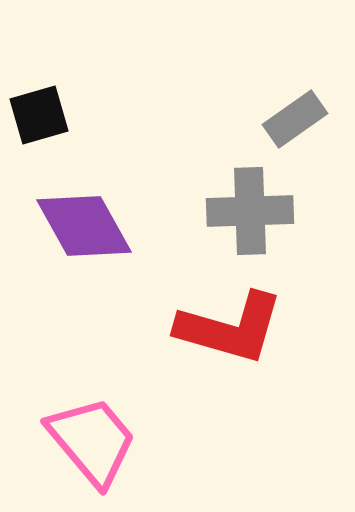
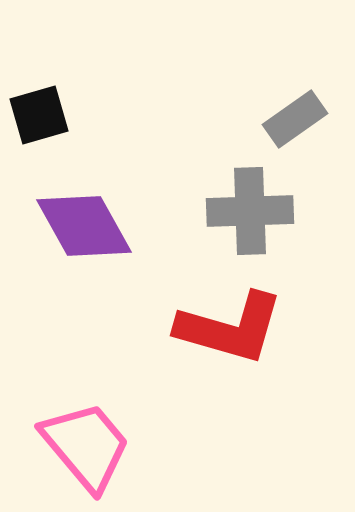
pink trapezoid: moved 6 px left, 5 px down
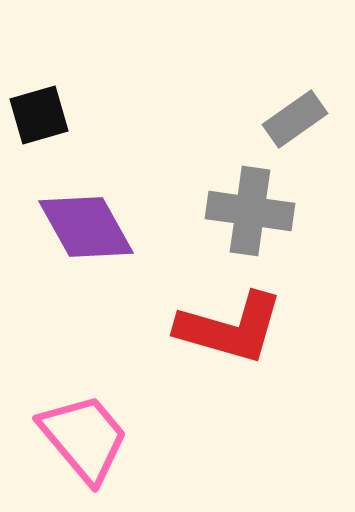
gray cross: rotated 10 degrees clockwise
purple diamond: moved 2 px right, 1 px down
pink trapezoid: moved 2 px left, 8 px up
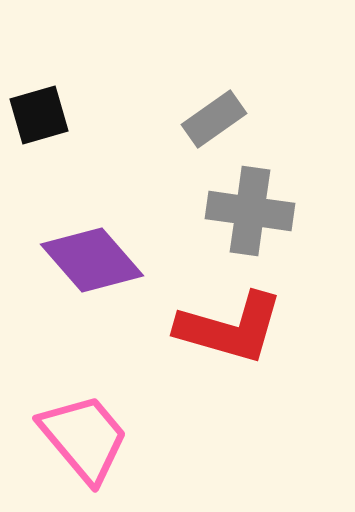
gray rectangle: moved 81 px left
purple diamond: moved 6 px right, 33 px down; rotated 12 degrees counterclockwise
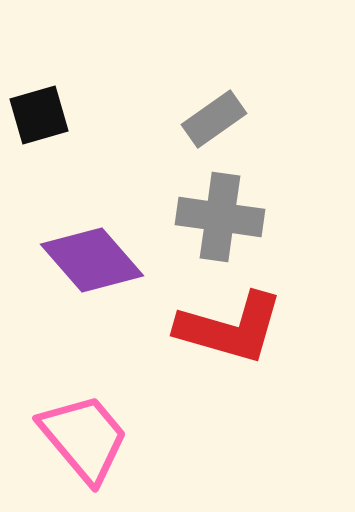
gray cross: moved 30 px left, 6 px down
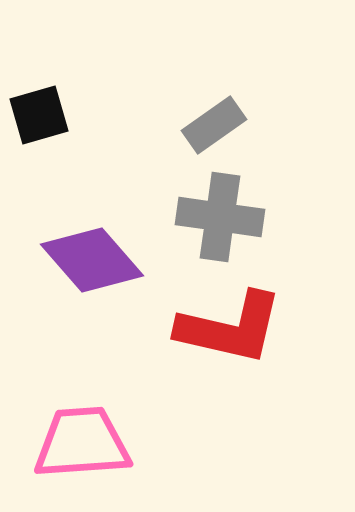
gray rectangle: moved 6 px down
red L-shape: rotated 3 degrees counterclockwise
pink trapezoid: moved 2 px left, 5 px down; rotated 54 degrees counterclockwise
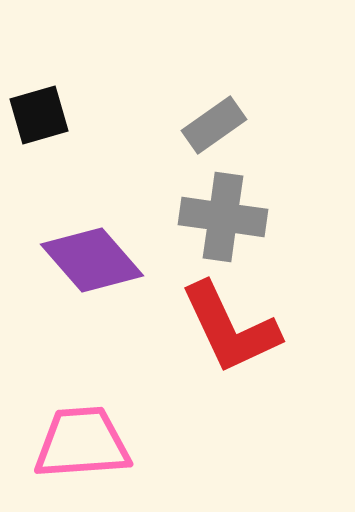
gray cross: moved 3 px right
red L-shape: rotated 52 degrees clockwise
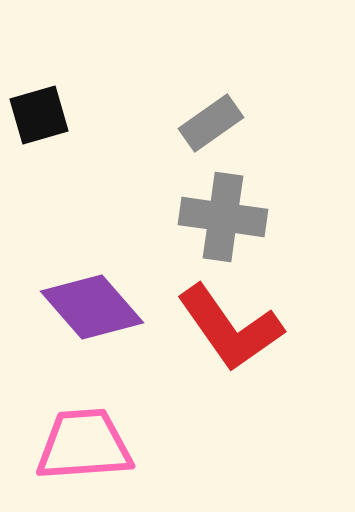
gray rectangle: moved 3 px left, 2 px up
purple diamond: moved 47 px down
red L-shape: rotated 10 degrees counterclockwise
pink trapezoid: moved 2 px right, 2 px down
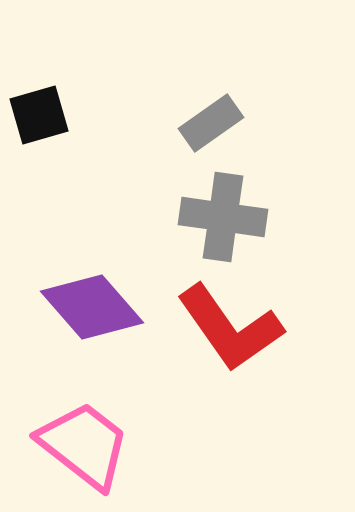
pink trapezoid: rotated 42 degrees clockwise
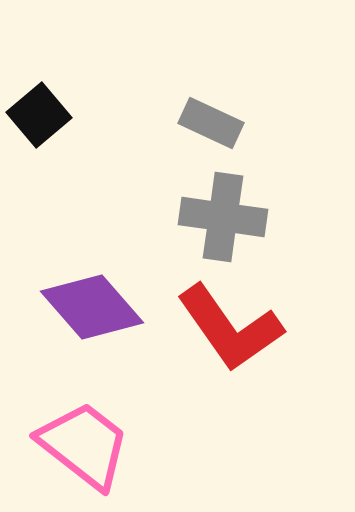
black square: rotated 24 degrees counterclockwise
gray rectangle: rotated 60 degrees clockwise
